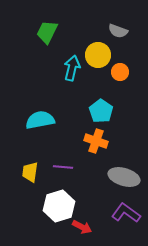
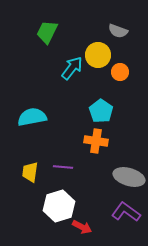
cyan arrow: rotated 25 degrees clockwise
cyan semicircle: moved 8 px left, 3 px up
orange cross: rotated 10 degrees counterclockwise
gray ellipse: moved 5 px right
purple L-shape: moved 1 px up
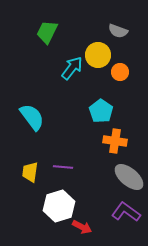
cyan semicircle: rotated 64 degrees clockwise
orange cross: moved 19 px right
gray ellipse: rotated 24 degrees clockwise
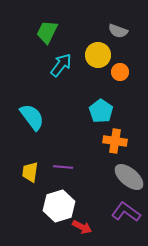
cyan arrow: moved 11 px left, 3 px up
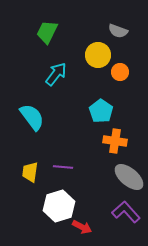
cyan arrow: moved 5 px left, 9 px down
purple L-shape: rotated 12 degrees clockwise
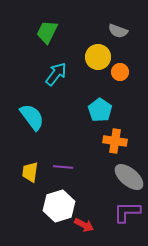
yellow circle: moved 2 px down
cyan pentagon: moved 1 px left, 1 px up
purple L-shape: moved 1 px right; rotated 48 degrees counterclockwise
red arrow: moved 2 px right, 2 px up
